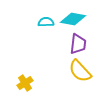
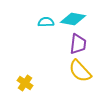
yellow cross: rotated 21 degrees counterclockwise
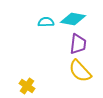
yellow cross: moved 2 px right, 3 px down
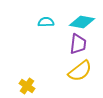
cyan diamond: moved 9 px right, 3 px down
yellow semicircle: rotated 85 degrees counterclockwise
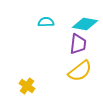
cyan diamond: moved 3 px right, 2 px down
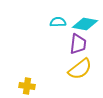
cyan semicircle: moved 12 px right
yellow semicircle: moved 2 px up
yellow cross: rotated 28 degrees counterclockwise
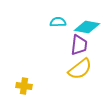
cyan diamond: moved 2 px right, 3 px down
purple trapezoid: moved 1 px right, 1 px down
yellow cross: moved 3 px left
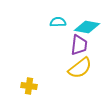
yellow semicircle: moved 1 px up
yellow cross: moved 5 px right
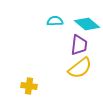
cyan semicircle: moved 3 px left, 1 px up
cyan diamond: moved 3 px up; rotated 30 degrees clockwise
